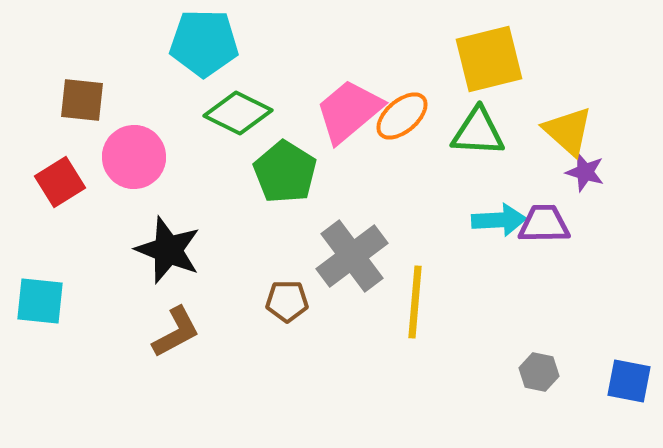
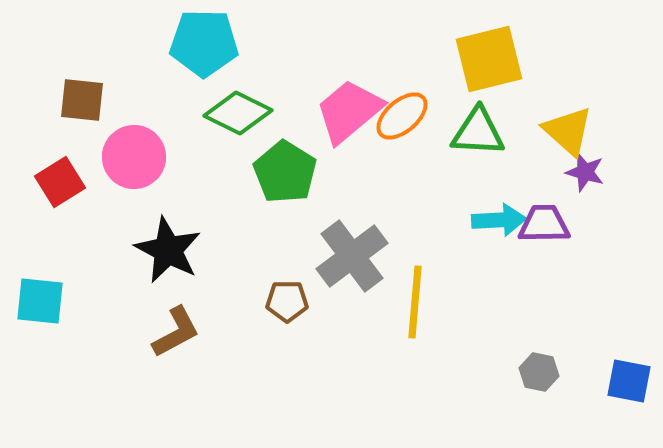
black star: rotated 6 degrees clockwise
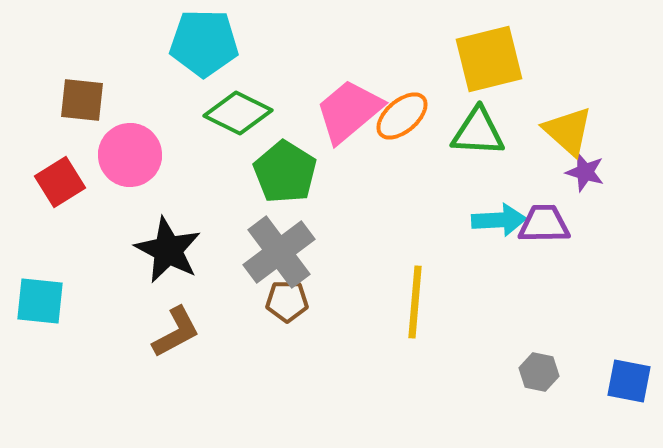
pink circle: moved 4 px left, 2 px up
gray cross: moved 73 px left, 4 px up
